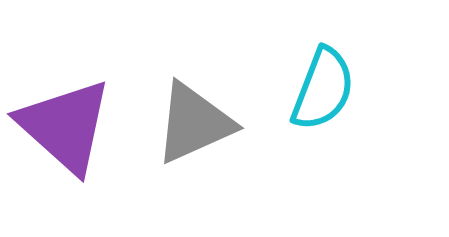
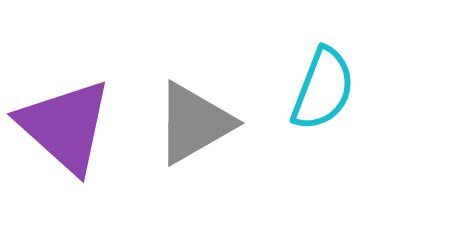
gray triangle: rotated 6 degrees counterclockwise
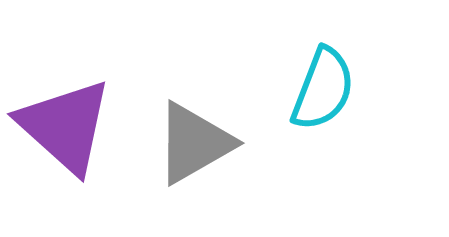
gray triangle: moved 20 px down
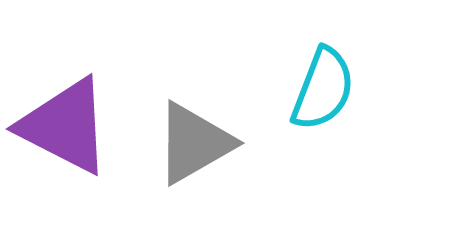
purple triangle: rotated 15 degrees counterclockwise
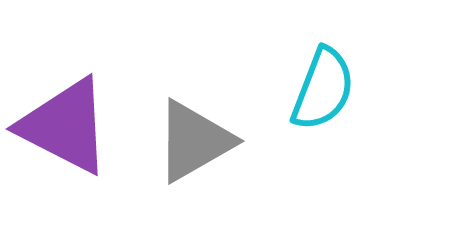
gray triangle: moved 2 px up
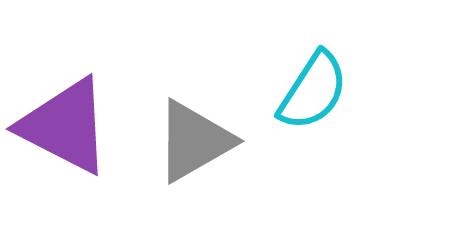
cyan semicircle: moved 10 px left, 2 px down; rotated 12 degrees clockwise
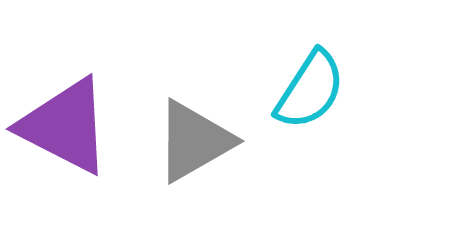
cyan semicircle: moved 3 px left, 1 px up
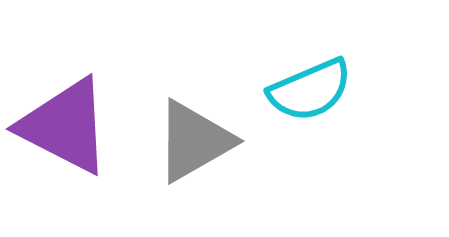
cyan semicircle: rotated 34 degrees clockwise
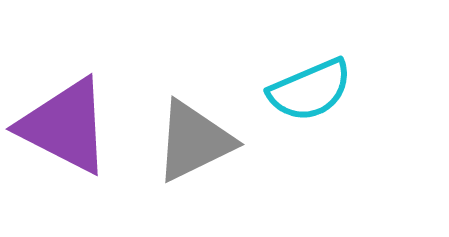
gray triangle: rotated 4 degrees clockwise
